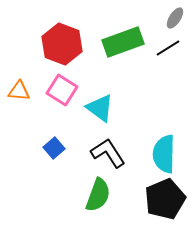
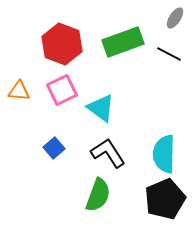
black line: moved 1 px right, 6 px down; rotated 60 degrees clockwise
pink square: rotated 32 degrees clockwise
cyan triangle: moved 1 px right
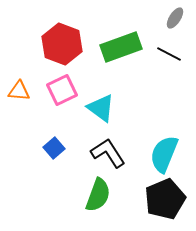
green rectangle: moved 2 px left, 5 px down
cyan semicircle: rotated 21 degrees clockwise
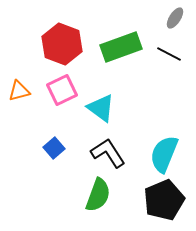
orange triangle: rotated 20 degrees counterclockwise
black pentagon: moved 1 px left, 1 px down
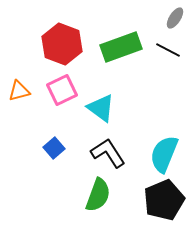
black line: moved 1 px left, 4 px up
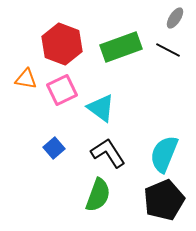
orange triangle: moved 7 px right, 12 px up; rotated 25 degrees clockwise
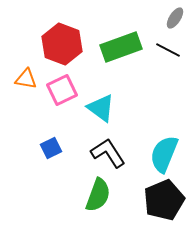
blue square: moved 3 px left; rotated 15 degrees clockwise
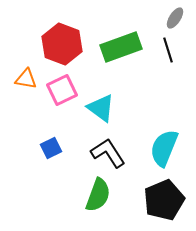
black line: rotated 45 degrees clockwise
cyan semicircle: moved 6 px up
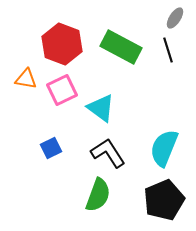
green rectangle: rotated 48 degrees clockwise
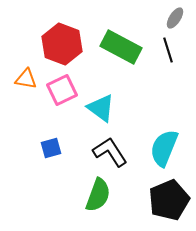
blue square: rotated 10 degrees clockwise
black L-shape: moved 2 px right, 1 px up
black pentagon: moved 5 px right
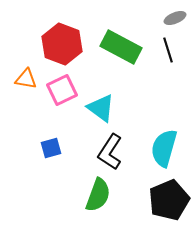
gray ellipse: rotated 35 degrees clockwise
cyan semicircle: rotated 6 degrees counterclockwise
black L-shape: rotated 114 degrees counterclockwise
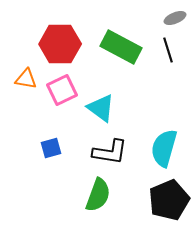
red hexagon: moved 2 px left; rotated 21 degrees counterclockwise
black L-shape: rotated 114 degrees counterclockwise
